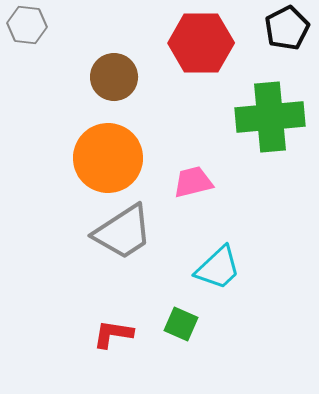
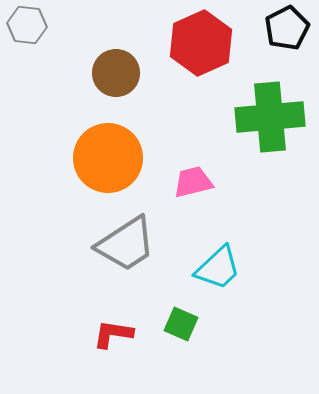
red hexagon: rotated 24 degrees counterclockwise
brown circle: moved 2 px right, 4 px up
gray trapezoid: moved 3 px right, 12 px down
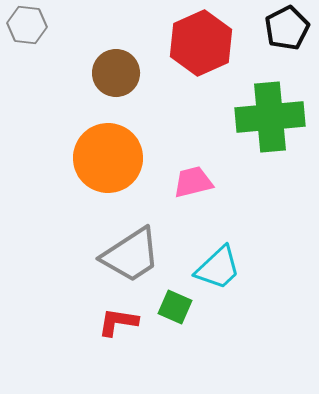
gray trapezoid: moved 5 px right, 11 px down
green square: moved 6 px left, 17 px up
red L-shape: moved 5 px right, 12 px up
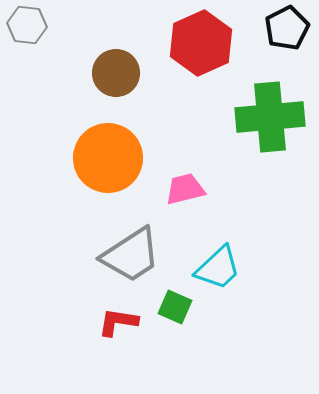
pink trapezoid: moved 8 px left, 7 px down
